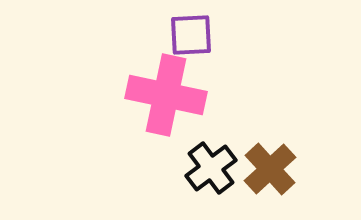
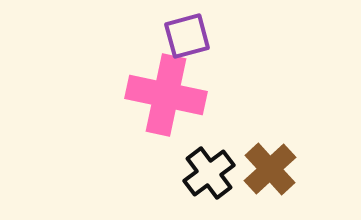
purple square: moved 4 px left, 1 px down; rotated 12 degrees counterclockwise
black cross: moved 2 px left, 5 px down
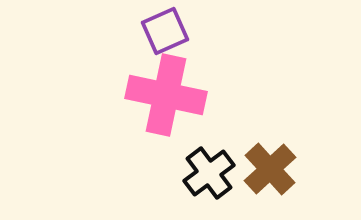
purple square: moved 22 px left, 5 px up; rotated 9 degrees counterclockwise
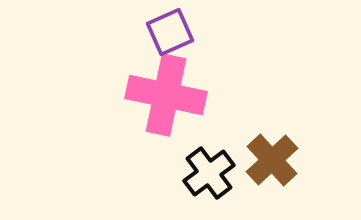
purple square: moved 5 px right, 1 px down
brown cross: moved 2 px right, 9 px up
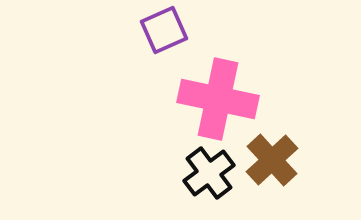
purple square: moved 6 px left, 2 px up
pink cross: moved 52 px right, 4 px down
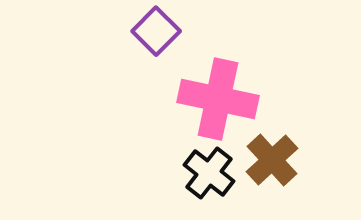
purple square: moved 8 px left, 1 px down; rotated 21 degrees counterclockwise
black cross: rotated 15 degrees counterclockwise
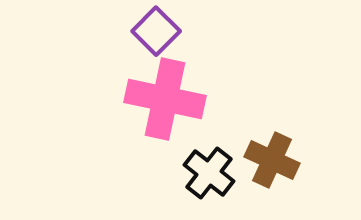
pink cross: moved 53 px left
brown cross: rotated 22 degrees counterclockwise
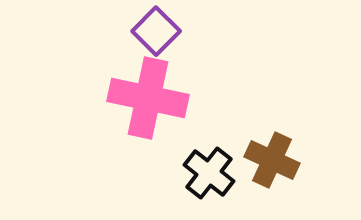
pink cross: moved 17 px left, 1 px up
